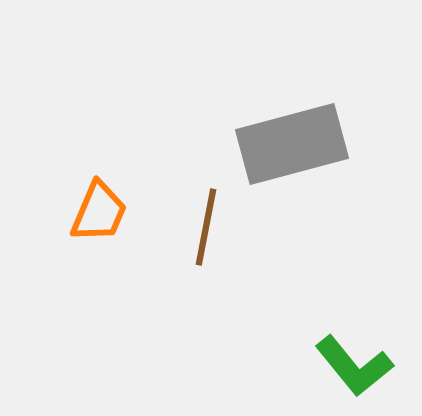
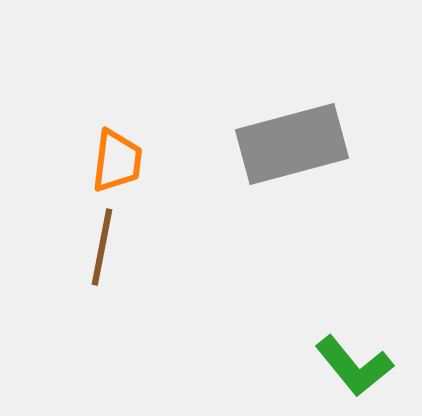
orange trapezoid: moved 18 px right, 51 px up; rotated 16 degrees counterclockwise
brown line: moved 104 px left, 20 px down
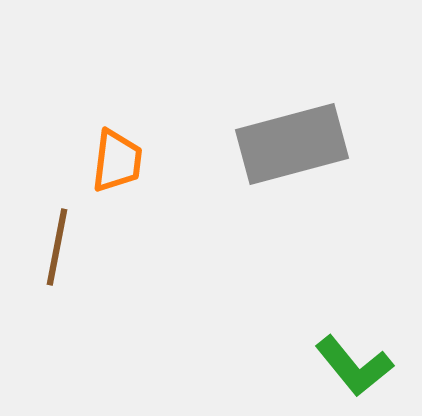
brown line: moved 45 px left
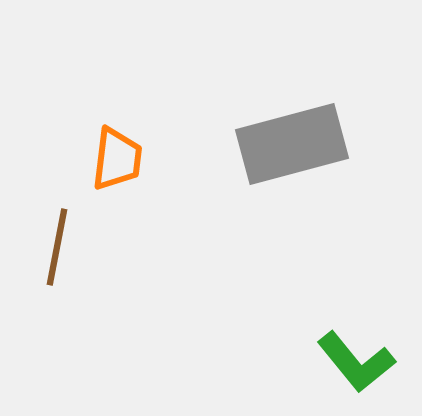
orange trapezoid: moved 2 px up
green L-shape: moved 2 px right, 4 px up
